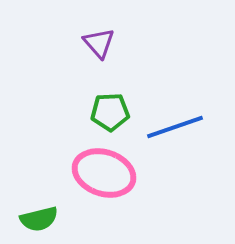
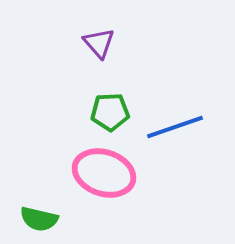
green semicircle: rotated 27 degrees clockwise
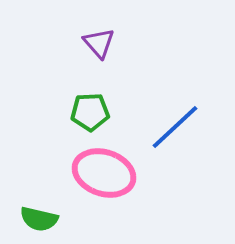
green pentagon: moved 20 px left
blue line: rotated 24 degrees counterclockwise
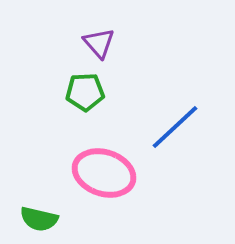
green pentagon: moved 5 px left, 20 px up
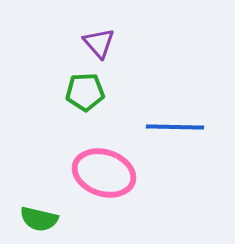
blue line: rotated 44 degrees clockwise
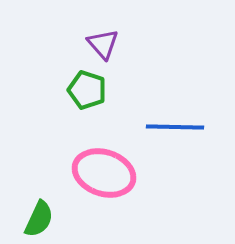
purple triangle: moved 4 px right, 1 px down
green pentagon: moved 2 px right, 2 px up; rotated 21 degrees clockwise
green semicircle: rotated 78 degrees counterclockwise
